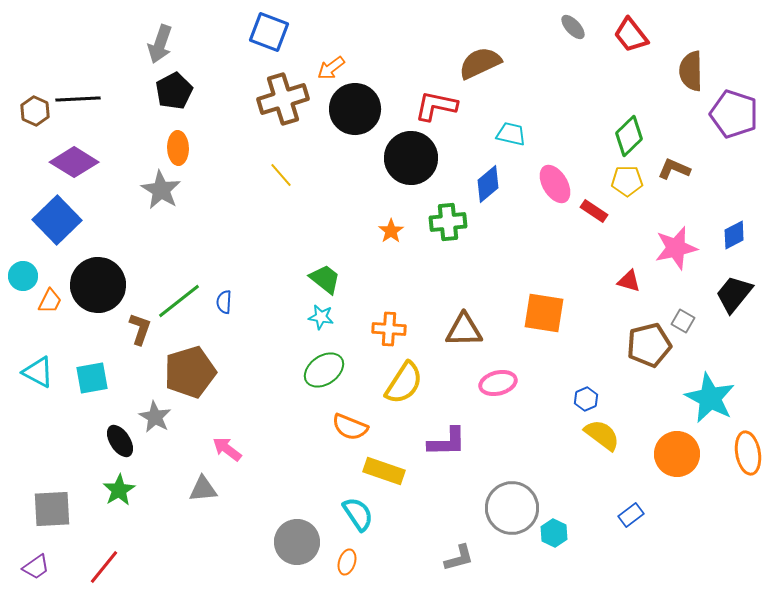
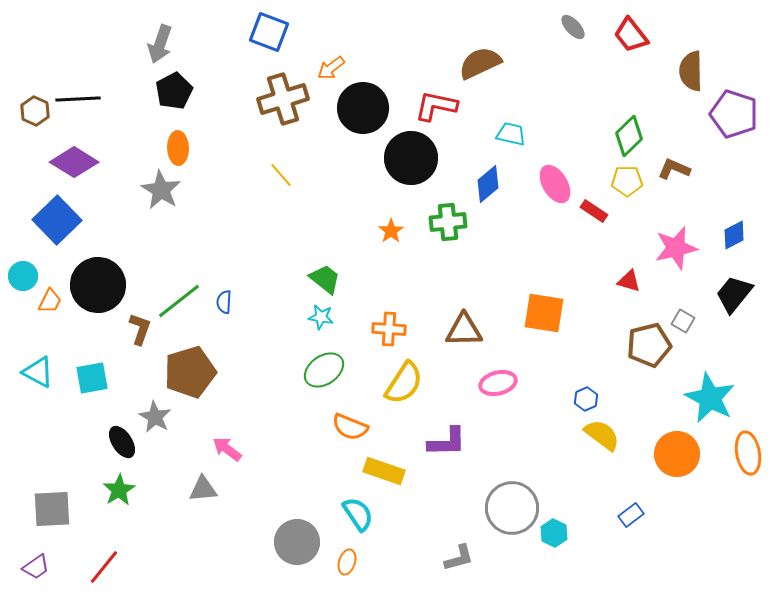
black circle at (355, 109): moved 8 px right, 1 px up
black ellipse at (120, 441): moved 2 px right, 1 px down
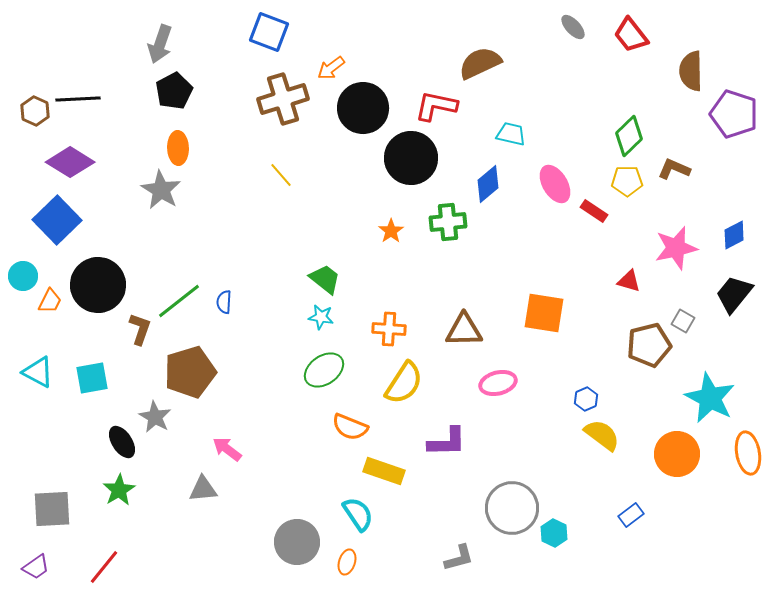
purple diamond at (74, 162): moved 4 px left
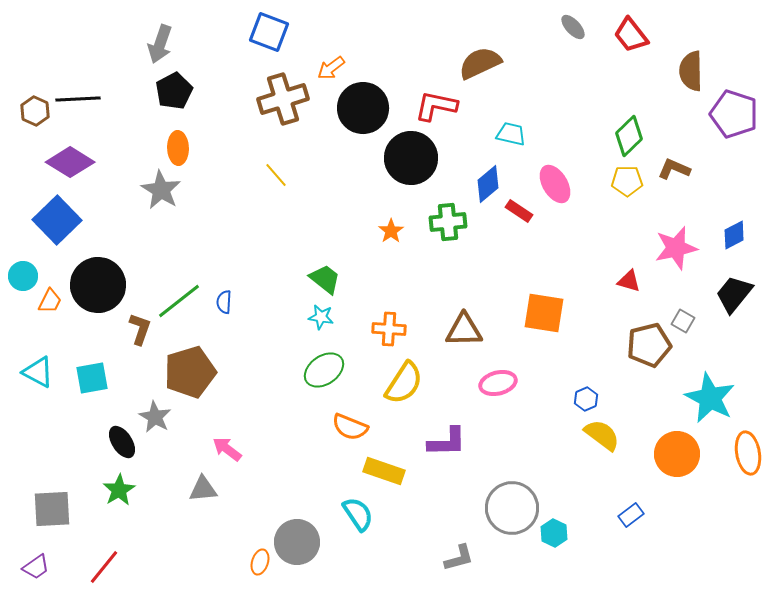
yellow line at (281, 175): moved 5 px left
red rectangle at (594, 211): moved 75 px left
orange ellipse at (347, 562): moved 87 px left
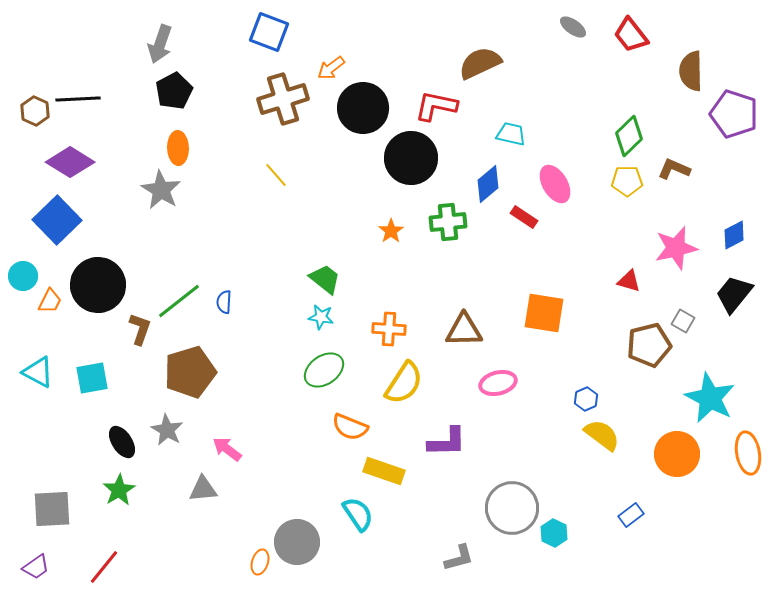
gray ellipse at (573, 27): rotated 12 degrees counterclockwise
red rectangle at (519, 211): moved 5 px right, 6 px down
gray star at (155, 417): moved 12 px right, 13 px down
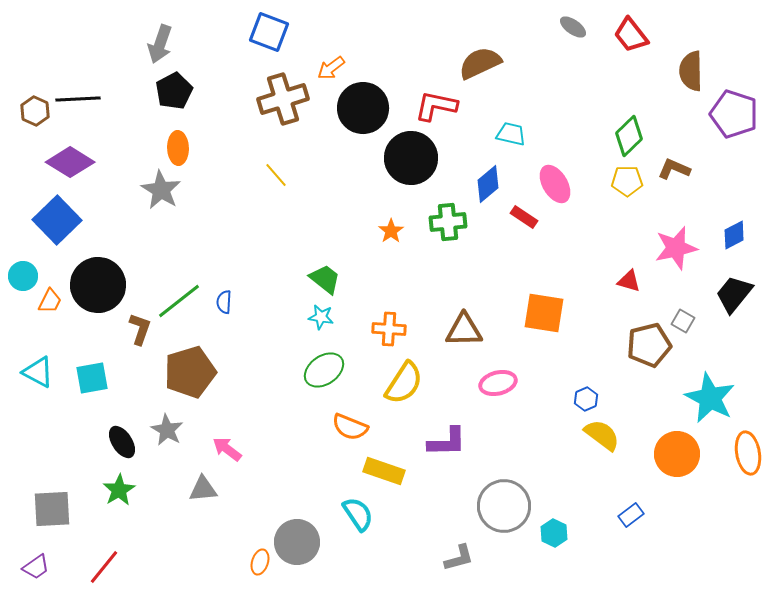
gray circle at (512, 508): moved 8 px left, 2 px up
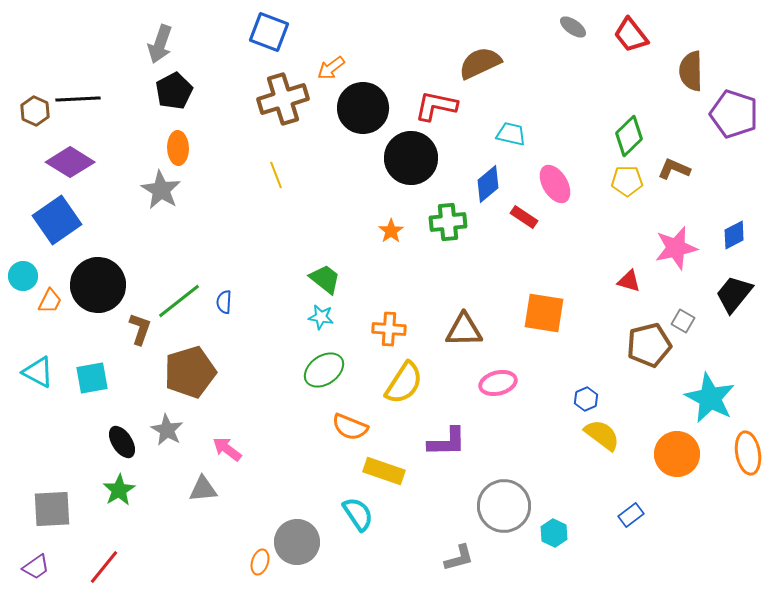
yellow line at (276, 175): rotated 20 degrees clockwise
blue square at (57, 220): rotated 9 degrees clockwise
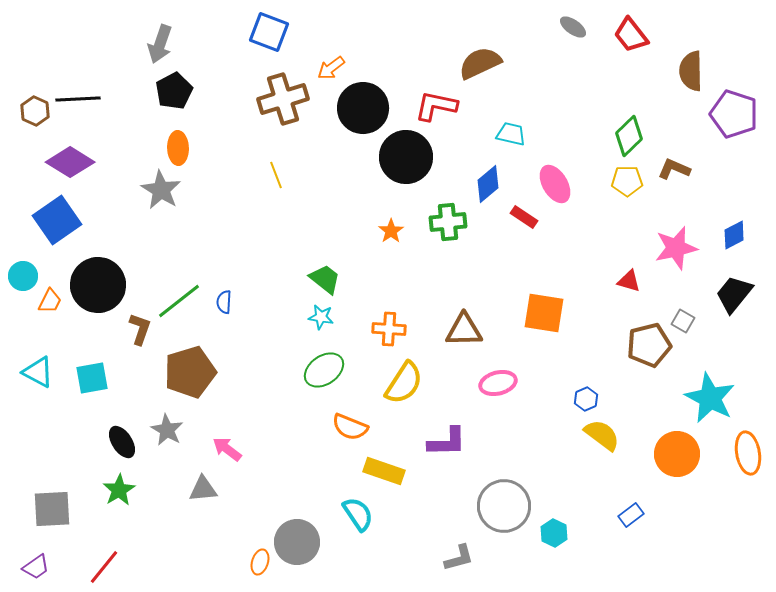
black circle at (411, 158): moved 5 px left, 1 px up
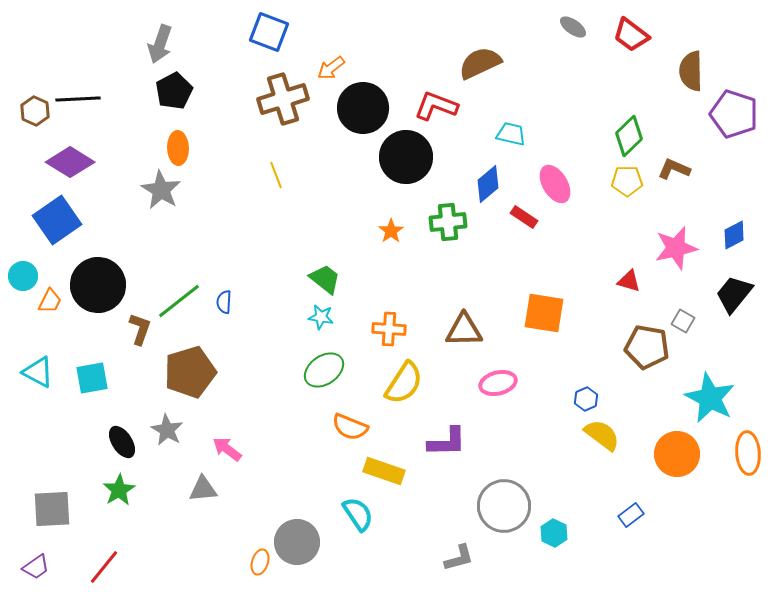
red trapezoid at (631, 35): rotated 15 degrees counterclockwise
red L-shape at (436, 106): rotated 9 degrees clockwise
brown pentagon at (649, 345): moved 2 px left, 2 px down; rotated 24 degrees clockwise
orange ellipse at (748, 453): rotated 6 degrees clockwise
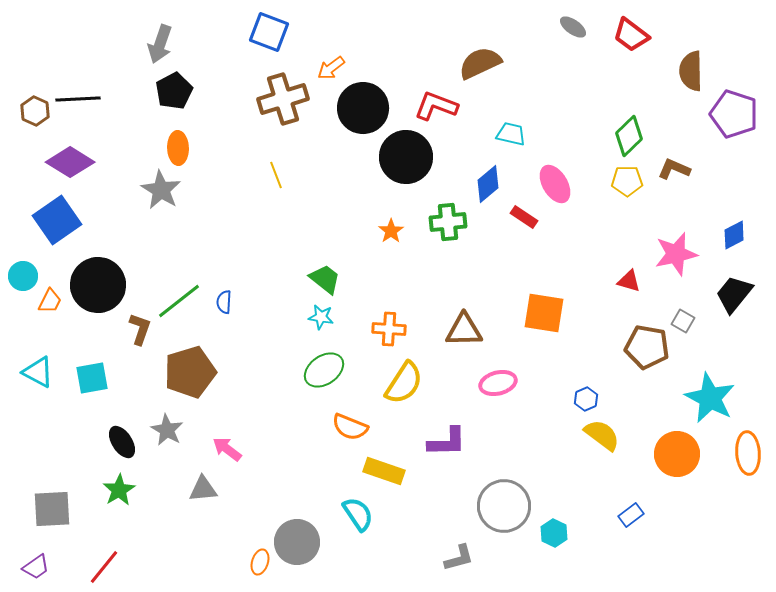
pink star at (676, 248): moved 6 px down
